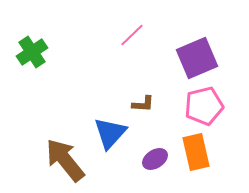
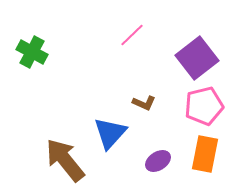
green cross: rotated 28 degrees counterclockwise
purple square: rotated 15 degrees counterclockwise
brown L-shape: moved 1 px right, 1 px up; rotated 20 degrees clockwise
orange rectangle: moved 9 px right, 2 px down; rotated 24 degrees clockwise
purple ellipse: moved 3 px right, 2 px down
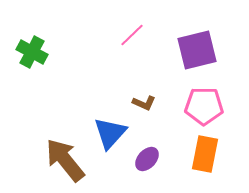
purple square: moved 8 px up; rotated 24 degrees clockwise
pink pentagon: rotated 15 degrees clockwise
purple ellipse: moved 11 px left, 2 px up; rotated 15 degrees counterclockwise
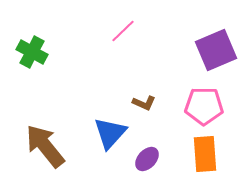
pink line: moved 9 px left, 4 px up
purple square: moved 19 px right; rotated 9 degrees counterclockwise
orange rectangle: rotated 15 degrees counterclockwise
brown arrow: moved 20 px left, 14 px up
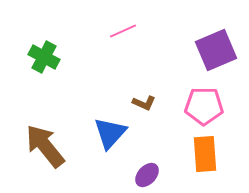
pink line: rotated 20 degrees clockwise
green cross: moved 12 px right, 5 px down
purple ellipse: moved 16 px down
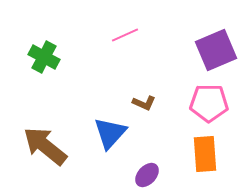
pink line: moved 2 px right, 4 px down
pink pentagon: moved 5 px right, 3 px up
brown arrow: rotated 12 degrees counterclockwise
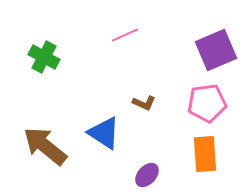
pink pentagon: moved 2 px left; rotated 9 degrees counterclockwise
blue triangle: moved 6 px left; rotated 39 degrees counterclockwise
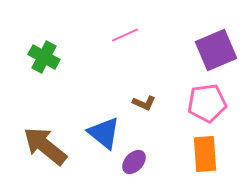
blue triangle: rotated 6 degrees clockwise
purple ellipse: moved 13 px left, 13 px up
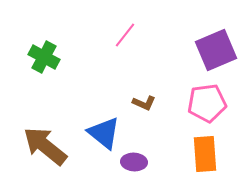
pink line: rotated 28 degrees counterclockwise
purple ellipse: rotated 50 degrees clockwise
